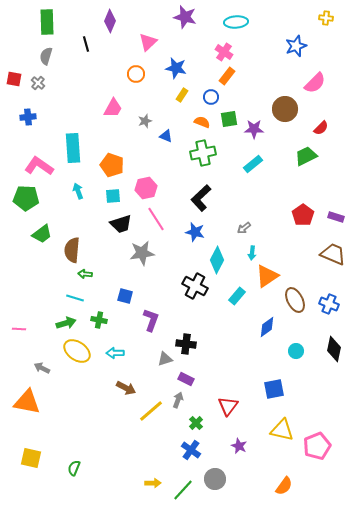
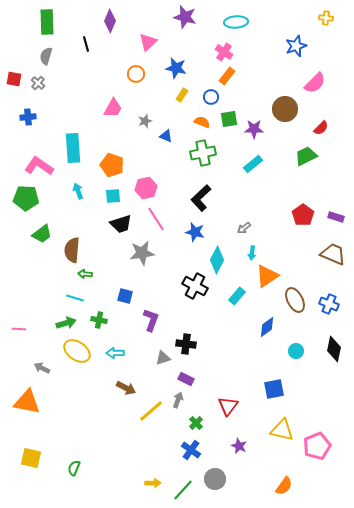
gray triangle at (165, 359): moved 2 px left, 1 px up
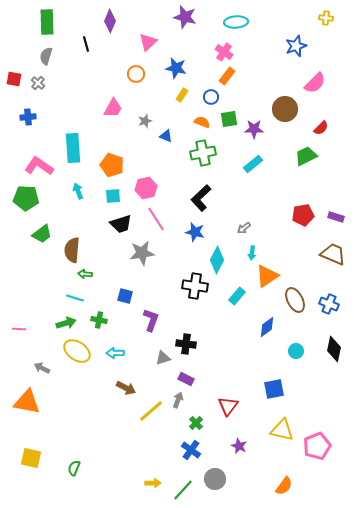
red pentagon at (303, 215): rotated 25 degrees clockwise
black cross at (195, 286): rotated 20 degrees counterclockwise
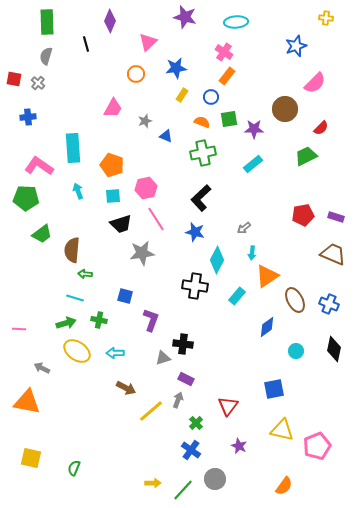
blue star at (176, 68): rotated 20 degrees counterclockwise
black cross at (186, 344): moved 3 px left
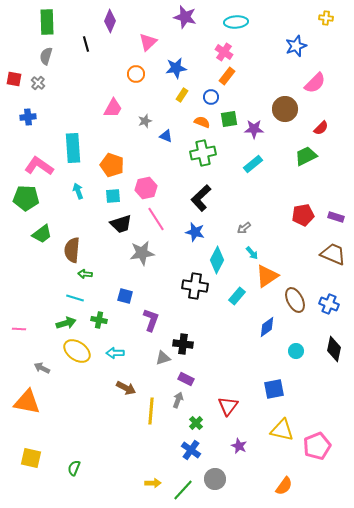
cyan arrow at (252, 253): rotated 48 degrees counterclockwise
yellow line at (151, 411): rotated 44 degrees counterclockwise
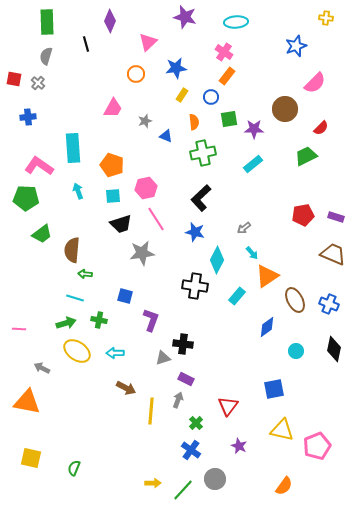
orange semicircle at (202, 122): moved 8 px left; rotated 63 degrees clockwise
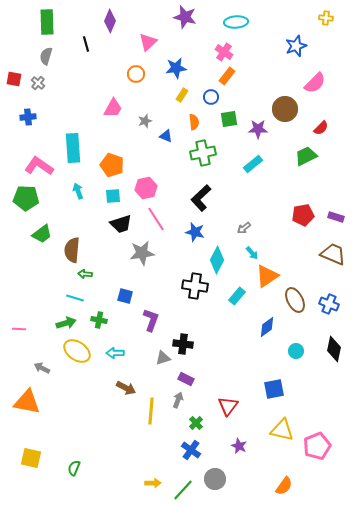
purple star at (254, 129): moved 4 px right
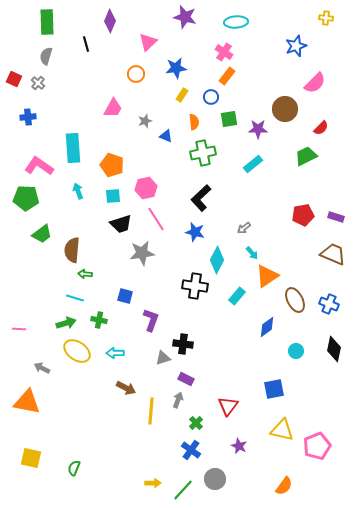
red square at (14, 79): rotated 14 degrees clockwise
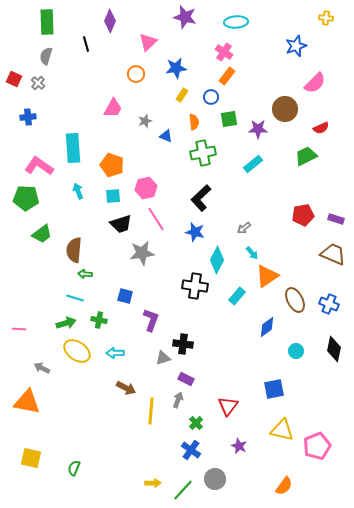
red semicircle at (321, 128): rotated 21 degrees clockwise
purple rectangle at (336, 217): moved 2 px down
brown semicircle at (72, 250): moved 2 px right
